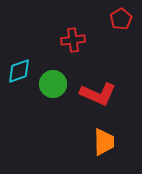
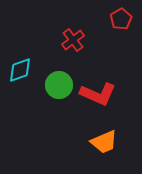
red cross: rotated 30 degrees counterclockwise
cyan diamond: moved 1 px right, 1 px up
green circle: moved 6 px right, 1 px down
orange trapezoid: rotated 68 degrees clockwise
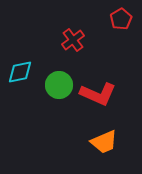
cyan diamond: moved 2 px down; rotated 8 degrees clockwise
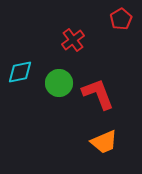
green circle: moved 2 px up
red L-shape: rotated 135 degrees counterclockwise
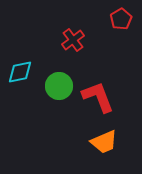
green circle: moved 3 px down
red L-shape: moved 3 px down
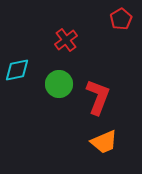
red cross: moved 7 px left
cyan diamond: moved 3 px left, 2 px up
green circle: moved 2 px up
red L-shape: rotated 42 degrees clockwise
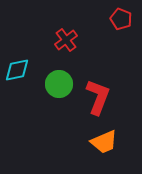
red pentagon: rotated 20 degrees counterclockwise
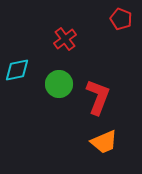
red cross: moved 1 px left, 1 px up
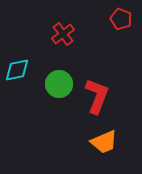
red cross: moved 2 px left, 5 px up
red L-shape: moved 1 px left, 1 px up
